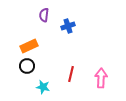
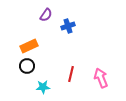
purple semicircle: moved 2 px right; rotated 152 degrees counterclockwise
pink arrow: rotated 24 degrees counterclockwise
cyan star: rotated 16 degrees counterclockwise
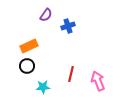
pink arrow: moved 3 px left, 3 px down
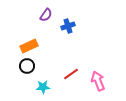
red line: rotated 42 degrees clockwise
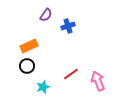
cyan star: rotated 16 degrees counterclockwise
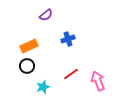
purple semicircle: rotated 16 degrees clockwise
blue cross: moved 13 px down
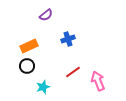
red line: moved 2 px right, 2 px up
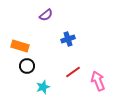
orange rectangle: moved 9 px left; rotated 42 degrees clockwise
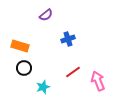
black circle: moved 3 px left, 2 px down
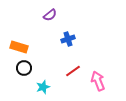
purple semicircle: moved 4 px right
orange rectangle: moved 1 px left, 1 px down
red line: moved 1 px up
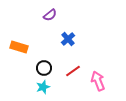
blue cross: rotated 24 degrees counterclockwise
black circle: moved 20 px right
